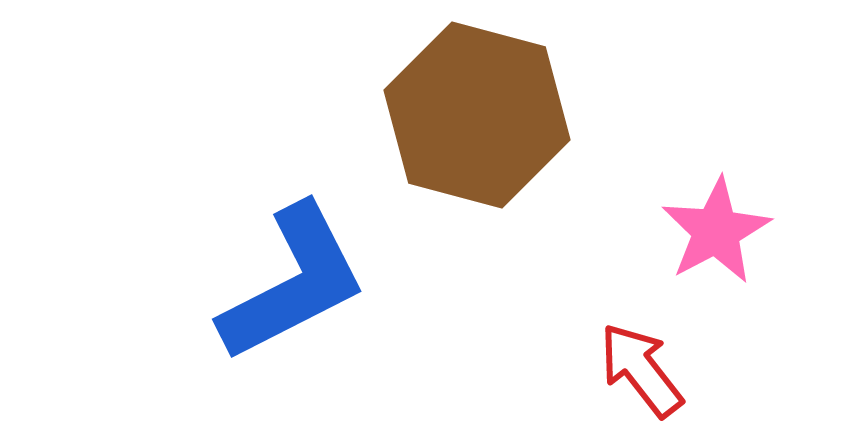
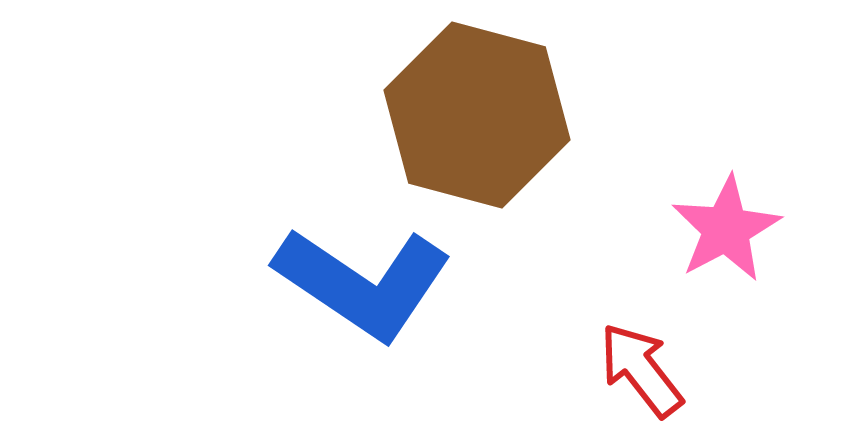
pink star: moved 10 px right, 2 px up
blue L-shape: moved 70 px right; rotated 61 degrees clockwise
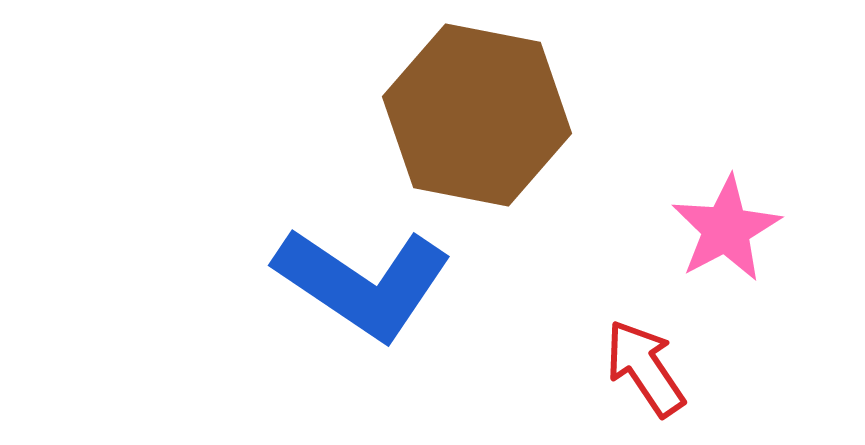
brown hexagon: rotated 4 degrees counterclockwise
red arrow: moved 4 px right, 2 px up; rotated 4 degrees clockwise
